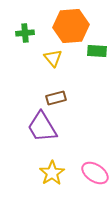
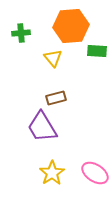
green cross: moved 4 px left
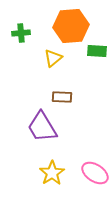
yellow triangle: rotated 30 degrees clockwise
brown rectangle: moved 6 px right, 1 px up; rotated 18 degrees clockwise
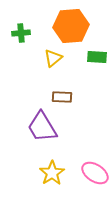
green rectangle: moved 6 px down
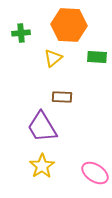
orange hexagon: moved 2 px left, 1 px up; rotated 8 degrees clockwise
yellow star: moved 10 px left, 7 px up
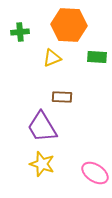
green cross: moved 1 px left, 1 px up
yellow triangle: moved 1 px left; rotated 18 degrees clockwise
yellow star: moved 2 px up; rotated 20 degrees counterclockwise
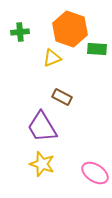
orange hexagon: moved 1 px right, 4 px down; rotated 16 degrees clockwise
green rectangle: moved 8 px up
brown rectangle: rotated 24 degrees clockwise
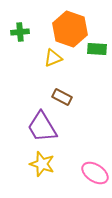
yellow triangle: moved 1 px right
